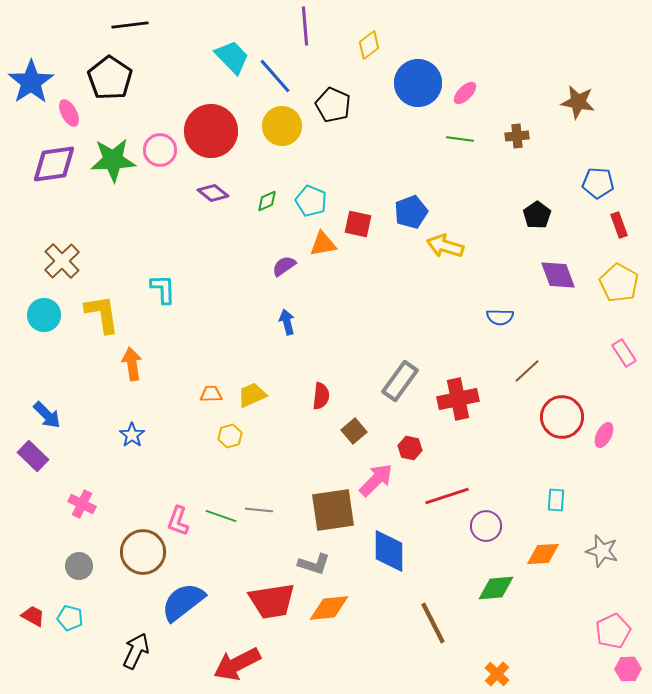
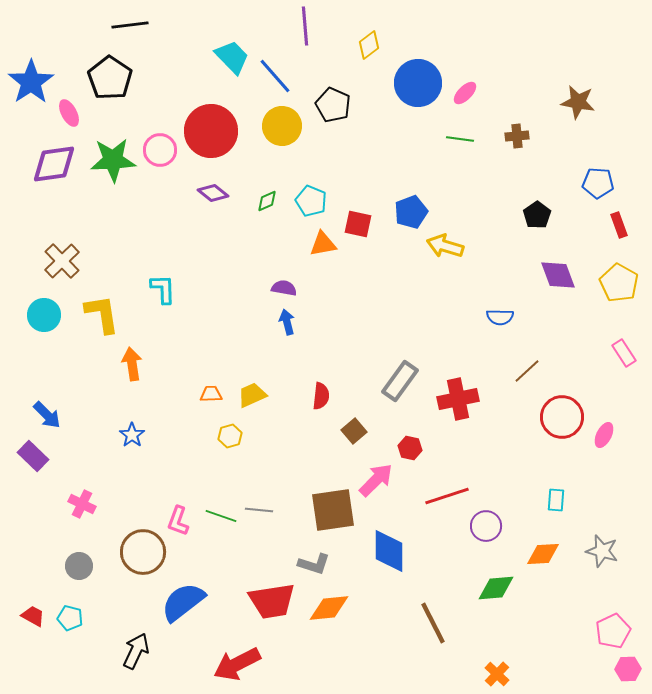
purple semicircle at (284, 266): moved 22 px down; rotated 45 degrees clockwise
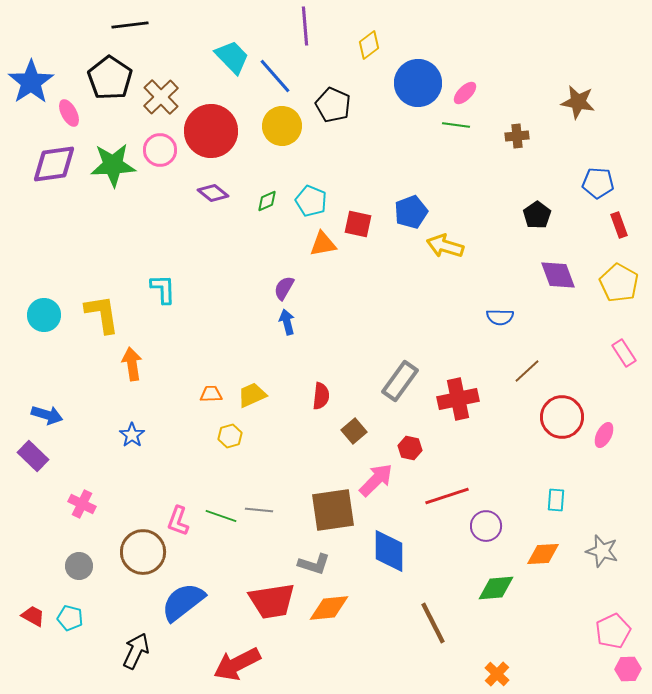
green line at (460, 139): moved 4 px left, 14 px up
green star at (113, 160): moved 5 px down
brown cross at (62, 261): moved 99 px right, 164 px up
purple semicircle at (284, 288): rotated 70 degrees counterclockwise
blue arrow at (47, 415): rotated 28 degrees counterclockwise
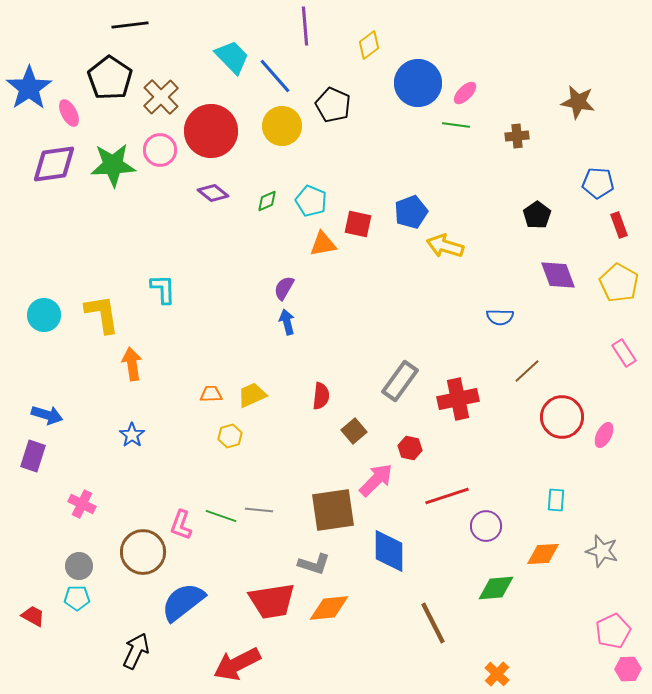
blue star at (31, 82): moved 2 px left, 6 px down
purple rectangle at (33, 456): rotated 64 degrees clockwise
pink L-shape at (178, 521): moved 3 px right, 4 px down
cyan pentagon at (70, 618): moved 7 px right, 20 px up; rotated 15 degrees counterclockwise
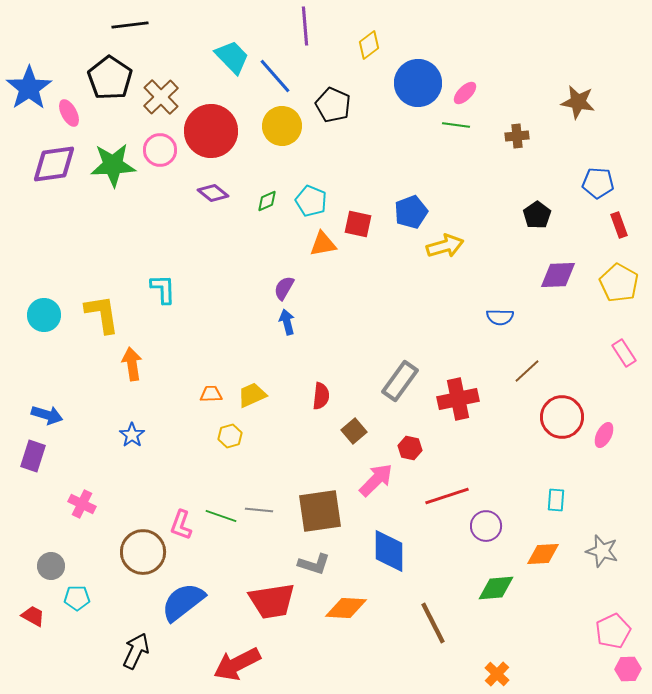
yellow arrow at (445, 246): rotated 147 degrees clockwise
purple diamond at (558, 275): rotated 72 degrees counterclockwise
brown square at (333, 510): moved 13 px left, 1 px down
gray circle at (79, 566): moved 28 px left
orange diamond at (329, 608): moved 17 px right; rotated 9 degrees clockwise
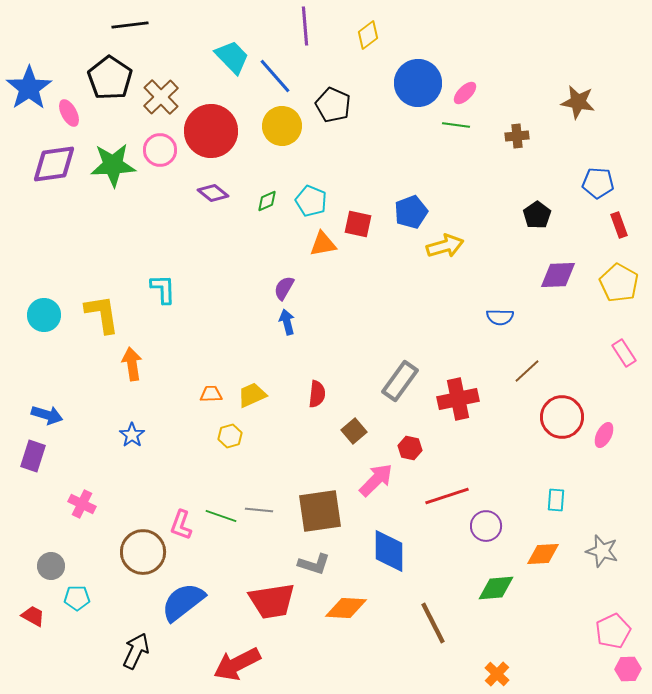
yellow diamond at (369, 45): moved 1 px left, 10 px up
red semicircle at (321, 396): moved 4 px left, 2 px up
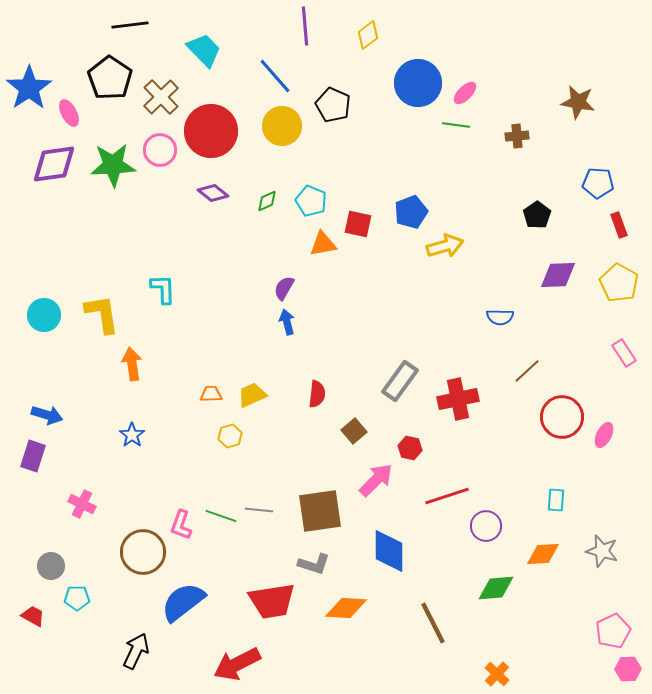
cyan trapezoid at (232, 57): moved 28 px left, 7 px up
